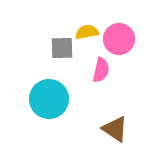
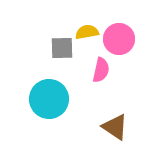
brown triangle: moved 2 px up
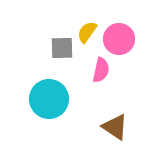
yellow semicircle: rotated 45 degrees counterclockwise
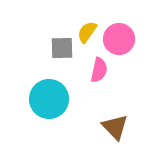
pink semicircle: moved 2 px left
brown triangle: rotated 12 degrees clockwise
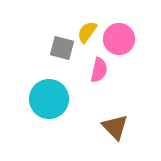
gray square: rotated 15 degrees clockwise
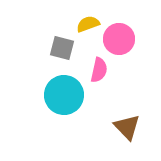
yellow semicircle: moved 1 px right, 8 px up; rotated 35 degrees clockwise
cyan circle: moved 15 px right, 4 px up
brown triangle: moved 12 px right
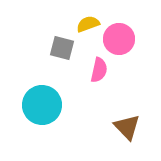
cyan circle: moved 22 px left, 10 px down
